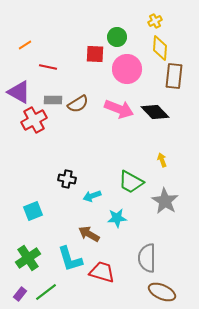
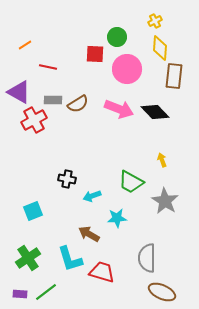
purple rectangle: rotated 56 degrees clockwise
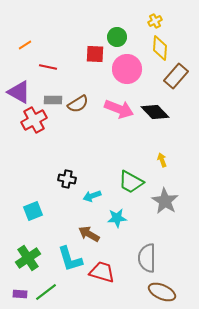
brown rectangle: moved 2 px right; rotated 35 degrees clockwise
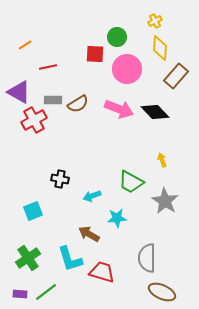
red line: rotated 24 degrees counterclockwise
black cross: moved 7 px left
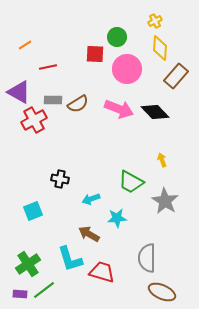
cyan arrow: moved 1 px left, 3 px down
green cross: moved 6 px down
green line: moved 2 px left, 2 px up
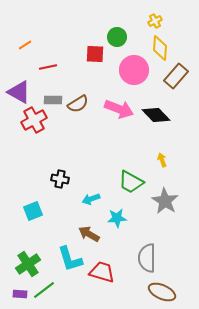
pink circle: moved 7 px right, 1 px down
black diamond: moved 1 px right, 3 px down
